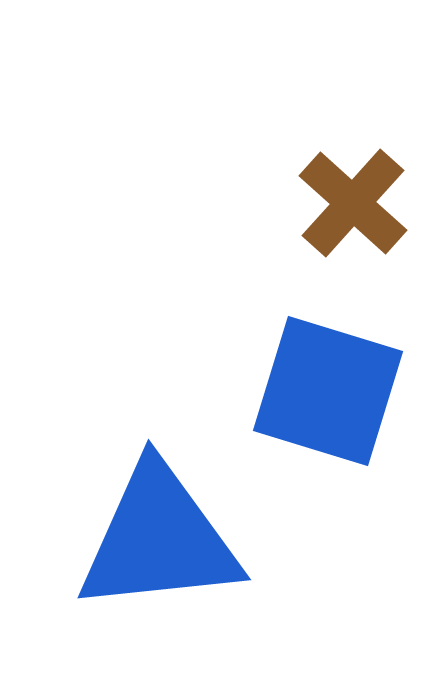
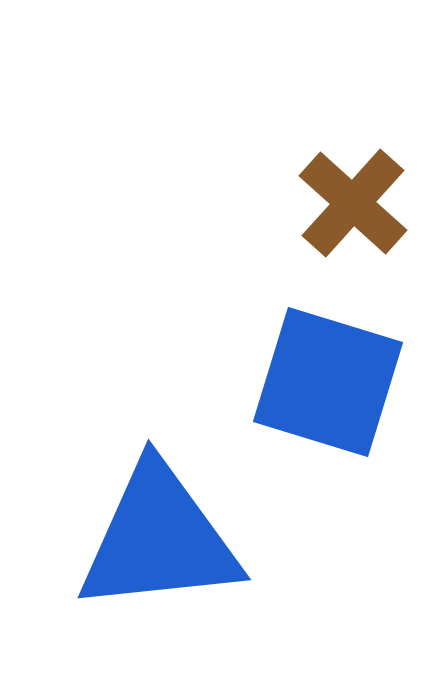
blue square: moved 9 px up
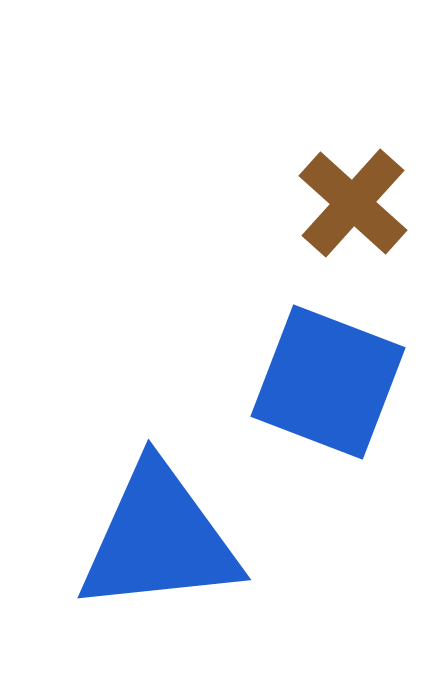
blue square: rotated 4 degrees clockwise
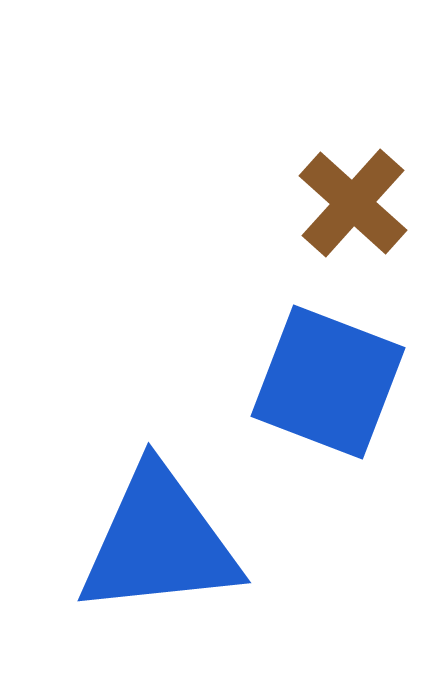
blue triangle: moved 3 px down
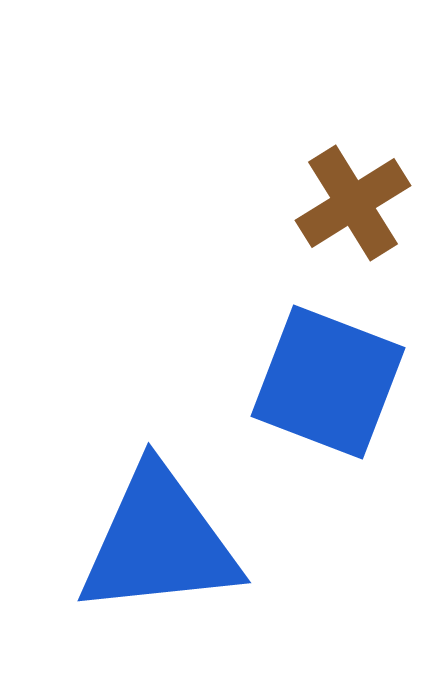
brown cross: rotated 16 degrees clockwise
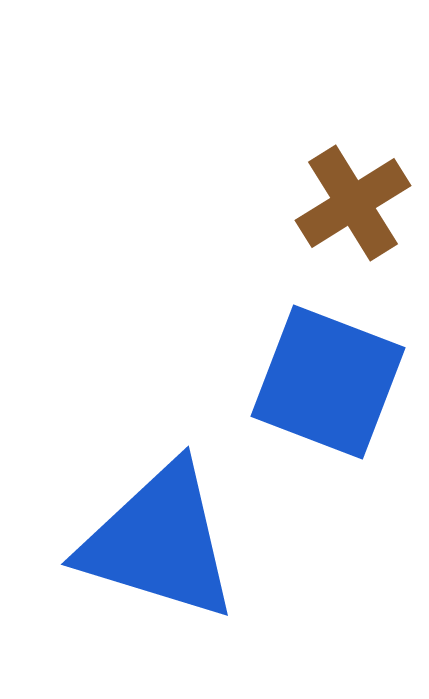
blue triangle: rotated 23 degrees clockwise
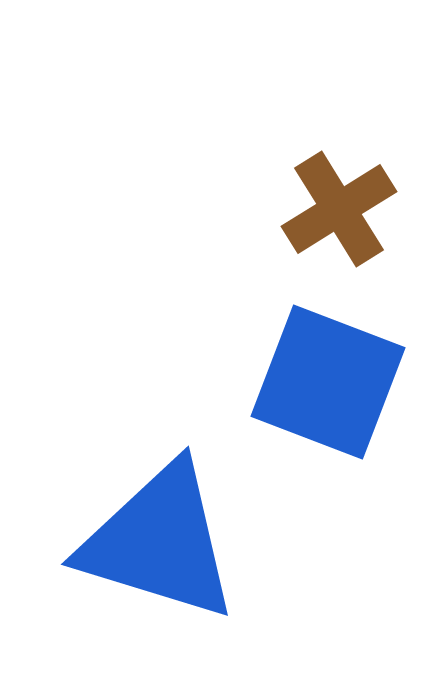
brown cross: moved 14 px left, 6 px down
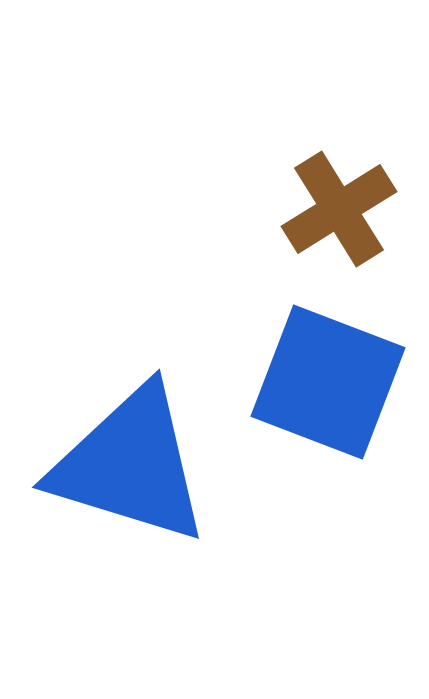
blue triangle: moved 29 px left, 77 px up
